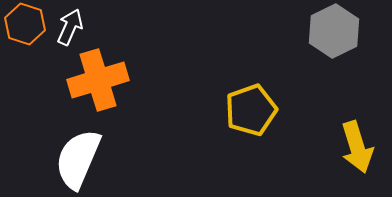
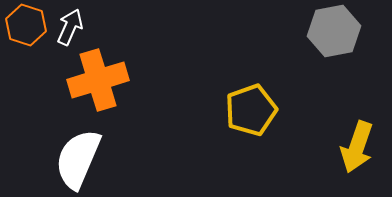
orange hexagon: moved 1 px right, 1 px down
gray hexagon: rotated 15 degrees clockwise
yellow arrow: rotated 36 degrees clockwise
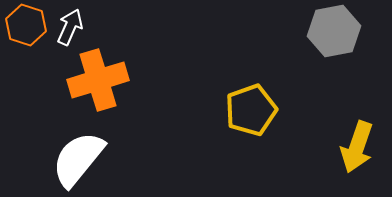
white semicircle: rotated 16 degrees clockwise
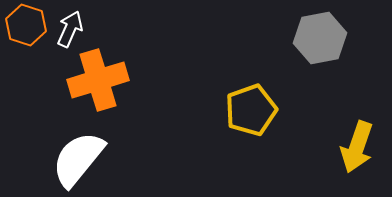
white arrow: moved 2 px down
gray hexagon: moved 14 px left, 7 px down
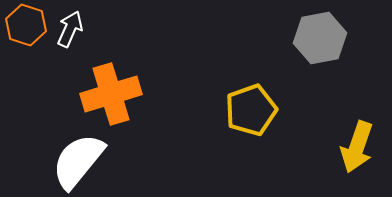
orange cross: moved 13 px right, 14 px down
white semicircle: moved 2 px down
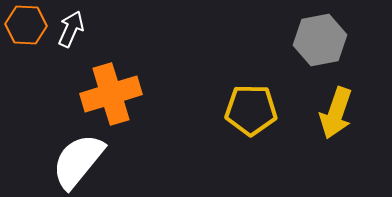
orange hexagon: rotated 15 degrees counterclockwise
white arrow: moved 1 px right
gray hexagon: moved 2 px down
yellow pentagon: rotated 21 degrees clockwise
yellow arrow: moved 21 px left, 34 px up
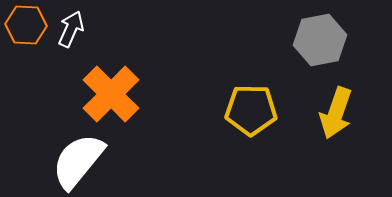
orange cross: rotated 28 degrees counterclockwise
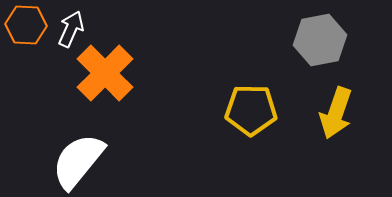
orange cross: moved 6 px left, 21 px up
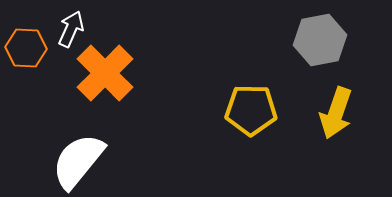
orange hexagon: moved 23 px down
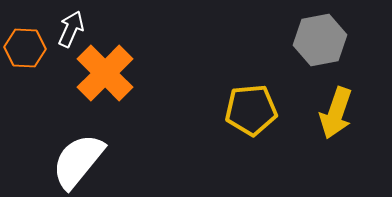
orange hexagon: moved 1 px left
yellow pentagon: rotated 6 degrees counterclockwise
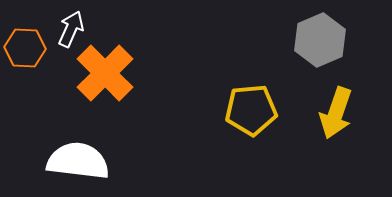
gray hexagon: rotated 12 degrees counterclockwise
white semicircle: rotated 58 degrees clockwise
